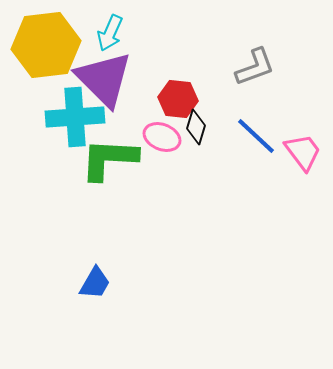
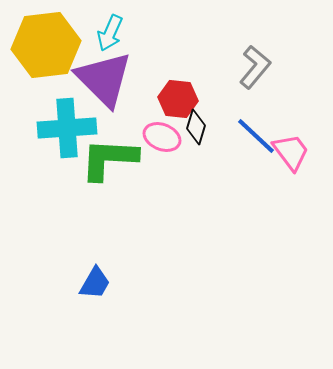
gray L-shape: rotated 30 degrees counterclockwise
cyan cross: moved 8 px left, 11 px down
pink trapezoid: moved 12 px left
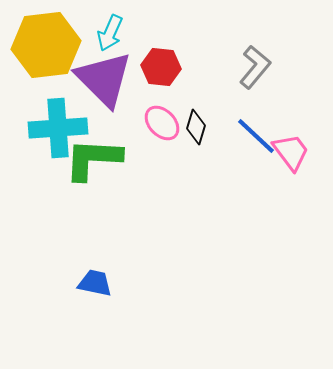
red hexagon: moved 17 px left, 32 px up
cyan cross: moved 9 px left
pink ellipse: moved 14 px up; rotated 24 degrees clockwise
green L-shape: moved 16 px left
blue trapezoid: rotated 108 degrees counterclockwise
